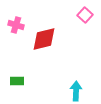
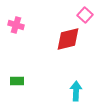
red diamond: moved 24 px right
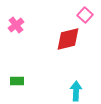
pink cross: rotated 35 degrees clockwise
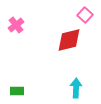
red diamond: moved 1 px right, 1 px down
green rectangle: moved 10 px down
cyan arrow: moved 3 px up
